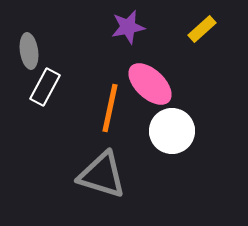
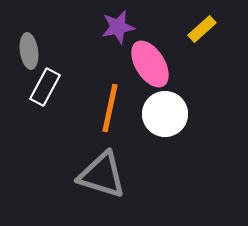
purple star: moved 10 px left
pink ellipse: moved 20 px up; rotated 15 degrees clockwise
white circle: moved 7 px left, 17 px up
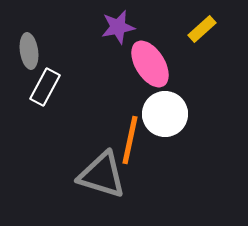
orange line: moved 20 px right, 32 px down
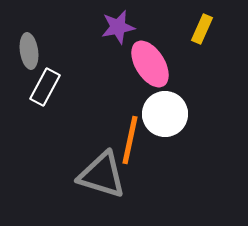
yellow rectangle: rotated 24 degrees counterclockwise
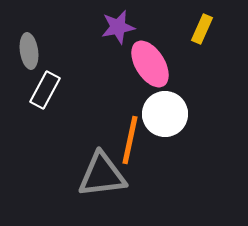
white rectangle: moved 3 px down
gray triangle: rotated 24 degrees counterclockwise
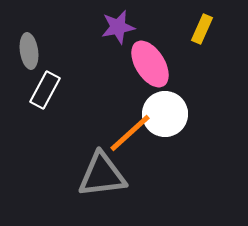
orange line: moved 7 px up; rotated 36 degrees clockwise
